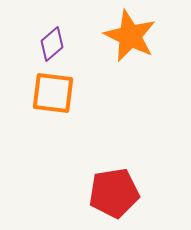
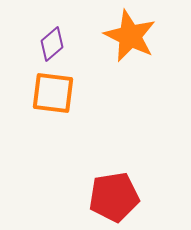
red pentagon: moved 4 px down
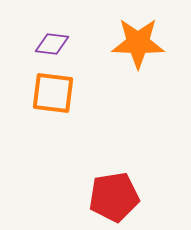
orange star: moved 8 px right, 7 px down; rotated 24 degrees counterclockwise
purple diamond: rotated 48 degrees clockwise
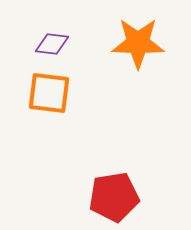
orange square: moved 4 px left
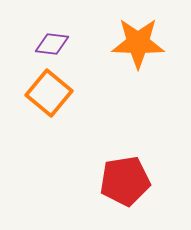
orange square: rotated 33 degrees clockwise
red pentagon: moved 11 px right, 16 px up
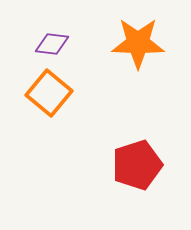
red pentagon: moved 12 px right, 16 px up; rotated 9 degrees counterclockwise
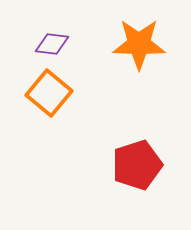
orange star: moved 1 px right, 1 px down
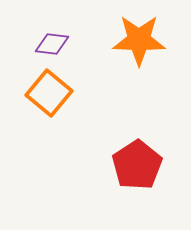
orange star: moved 4 px up
red pentagon: rotated 15 degrees counterclockwise
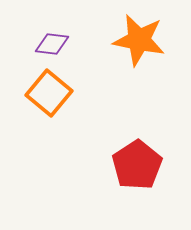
orange star: rotated 10 degrees clockwise
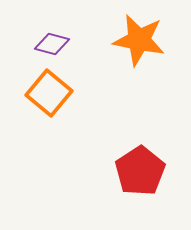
purple diamond: rotated 8 degrees clockwise
red pentagon: moved 3 px right, 6 px down
